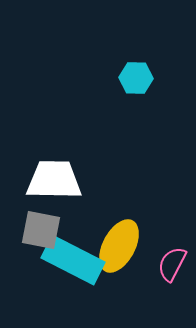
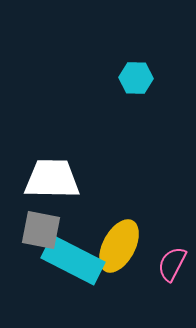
white trapezoid: moved 2 px left, 1 px up
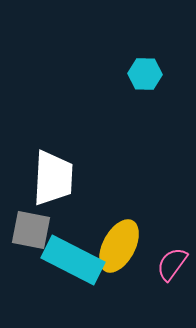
cyan hexagon: moved 9 px right, 4 px up
white trapezoid: moved 1 px right, 1 px up; rotated 92 degrees clockwise
gray square: moved 10 px left
pink semicircle: rotated 9 degrees clockwise
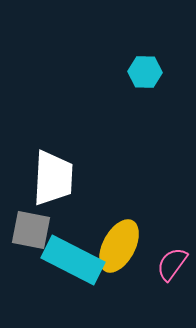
cyan hexagon: moved 2 px up
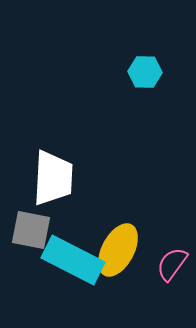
yellow ellipse: moved 1 px left, 4 px down
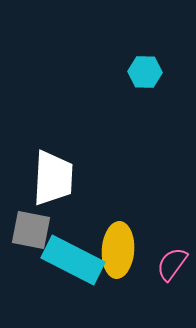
yellow ellipse: rotated 24 degrees counterclockwise
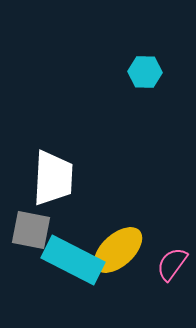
yellow ellipse: rotated 44 degrees clockwise
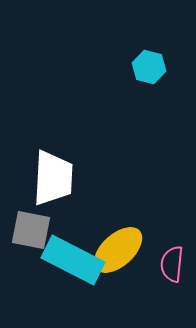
cyan hexagon: moved 4 px right, 5 px up; rotated 12 degrees clockwise
pink semicircle: rotated 30 degrees counterclockwise
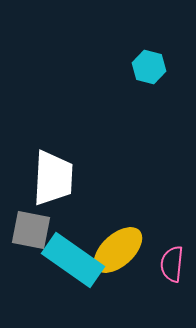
cyan rectangle: rotated 8 degrees clockwise
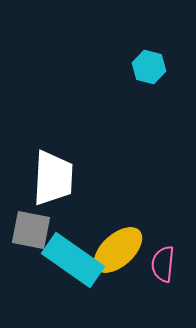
pink semicircle: moved 9 px left
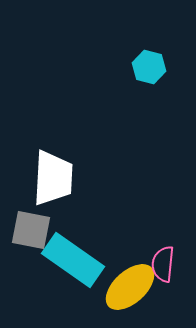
yellow ellipse: moved 12 px right, 37 px down
